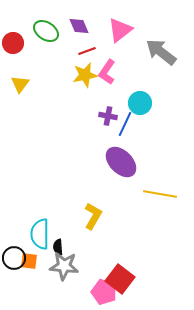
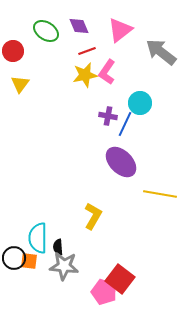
red circle: moved 8 px down
cyan semicircle: moved 2 px left, 4 px down
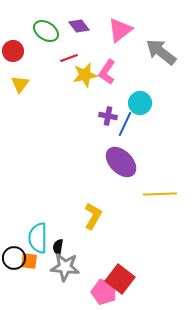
purple diamond: rotated 15 degrees counterclockwise
red line: moved 18 px left, 7 px down
yellow line: rotated 12 degrees counterclockwise
black semicircle: rotated 14 degrees clockwise
gray star: moved 1 px right, 1 px down
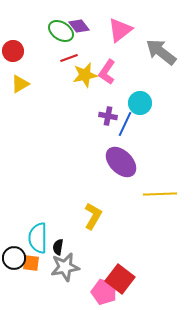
green ellipse: moved 15 px right
yellow triangle: rotated 24 degrees clockwise
orange square: moved 2 px right, 2 px down
gray star: rotated 16 degrees counterclockwise
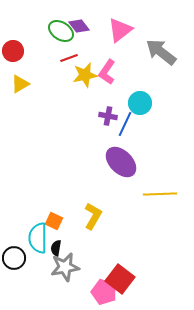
black semicircle: moved 2 px left, 1 px down
orange square: moved 23 px right, 42 px up; rotated 18 degrees clockwise
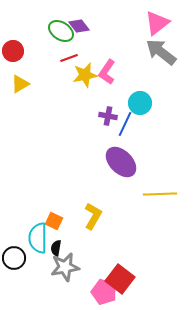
pink triangle: moved 37 px right, 7 px up
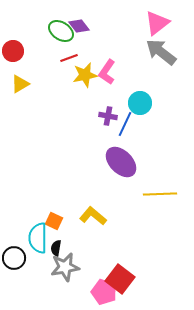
yellow L-shape: rotated 80 degrees counterclockwise
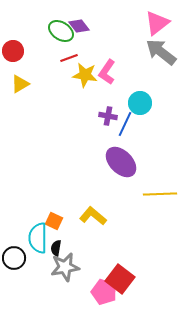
yellow star: rotated 20 degrees clockwise
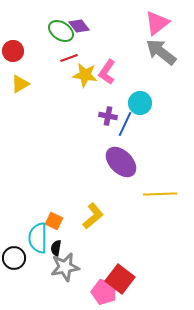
yellow L-shape: rotated 100 degrees clockwise
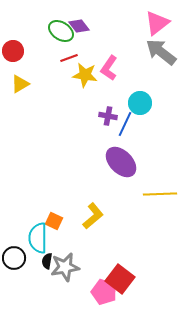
pink L-shape: moved 2 px right, 4 px up
black semicircle: moved 9 px left, 13 px down
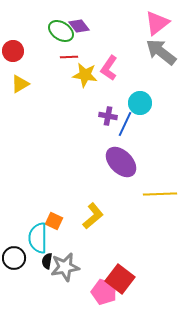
red line: moved 1 px up; rotated 18 degrees clockwise
